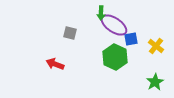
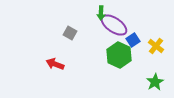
gray square: rotated 16 degrees clockwise
blue square: moved 2 px right, 1 px down; rotated 24 degrees counterclockwise
green hexagon: moved 4 px right, 2 px up
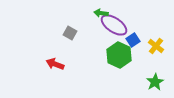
green arrow: rotated 96 degrees clockwise
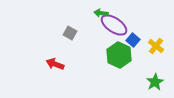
blue square: rotated 16 degrees counterclockwise
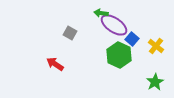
blue square: moved 1 px left, 1 px up
red arrow: rotated 12 degrees clockwise
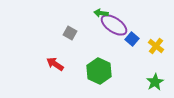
green hexagon: moved 20 px left, 16 px down
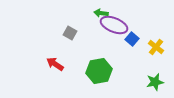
purple ellipse: rotated 12 degrees counterclockwise
yellow cross: moved 1 px down
green hexagon: rotated 25 degrees clockwise
green star: rotated 18 degrees clockwise
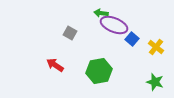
red arrow: moved 1 px down
green star: rotated 30 degrees clockwise
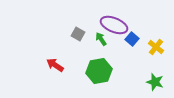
green arrow: moved 26 px down; rotated 48 degrees clockwise
gray square: moved 8 px right, 1 px down
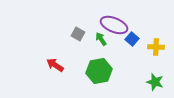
yellow cross: rotated 35 degrees counterclockwise
